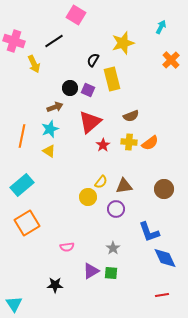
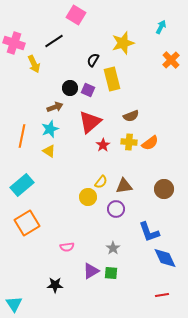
pink cross: moved 2 px down
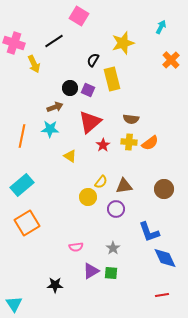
pink square: moved 3 px right, 1 px down
brown semicircle: moved 3 px down; rotated 28 degrees clockwise
cyan star: rotated 24 degrees clockwise
yellow triangle: moved 21 px right, 5 px down
pink semicircle: moved 9 px right
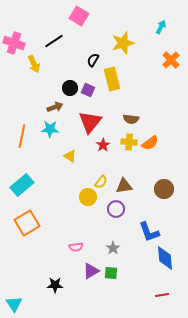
red triangle: rotated 10 degrees counterclockwise
blue diamond: rotated 20 degrees clockwise
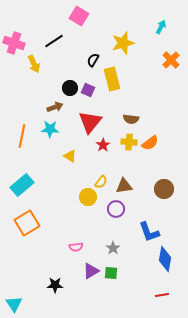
blue diamond: moved 1 px down; rotated 15 degrees clockwise
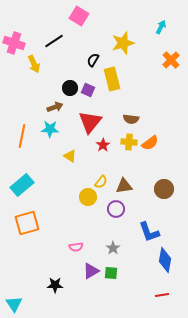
orange square: rotated 15 degrees clockwise
blue diamond: moved 1 px down
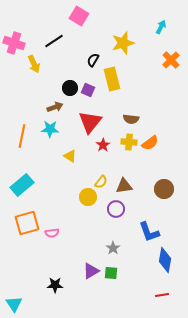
pink semicircle: moved 24 px left, 14 px up
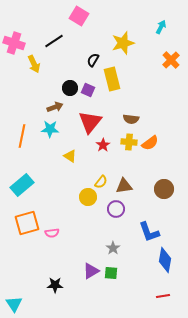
red line: moved 1 px right, 1 px down
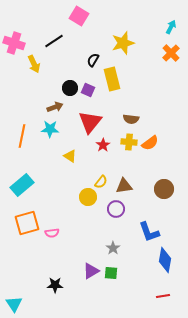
cyan arrow: moved 10 px right
orange cross: moved 7 px up
